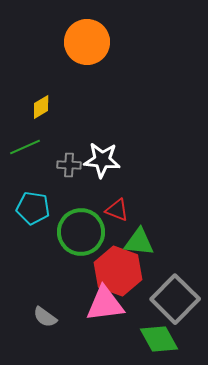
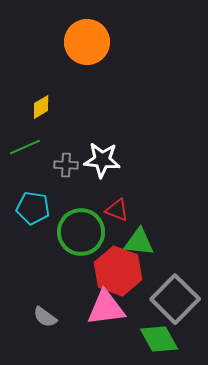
gray cross: moved 3 px left
pink triangle: moved 1 px right, 4 px down
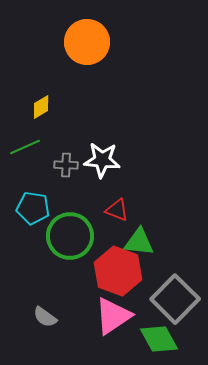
green circle: moved 11 px left, 4 px down
pink triangle: moved 7 px right, 8 px down; rotated 27 degrees counterclockwise
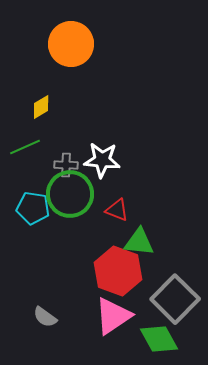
orange circle: moved 16 px left, 2 px down
green circle: moved 42 px up
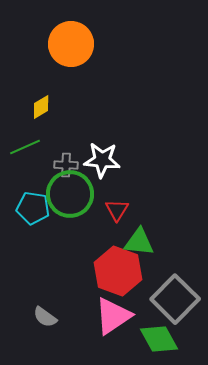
red triangle: rotated 40 degrees clockwise
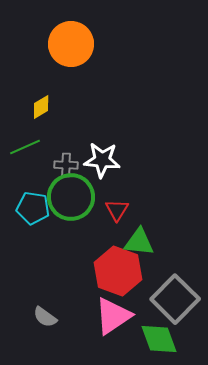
green circle: moved 1 px right, 3 px down
green diamond: rotated 9 degrees clockwise
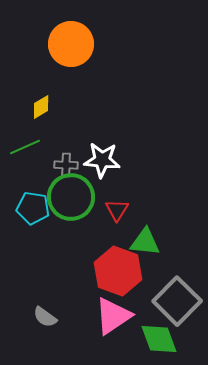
green triangle: moved 6 px right
gray square: moved 2 px right, 2 px down
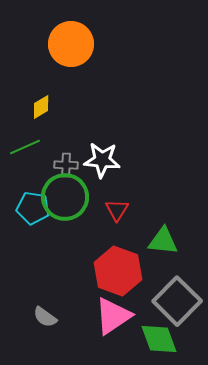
green circle: moved 6 px left
green triangle: moved 18 px right, 1 px up
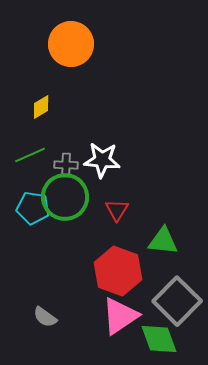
green line: moved 5 px right, 8 px down
pink triangle: moved 7 px right
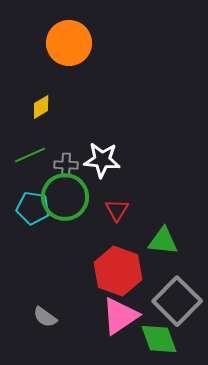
orange circle: moved 2 px left, 1 px up
